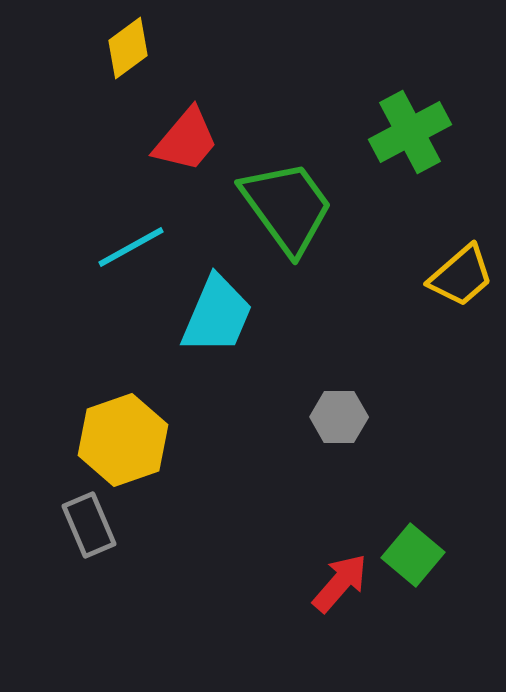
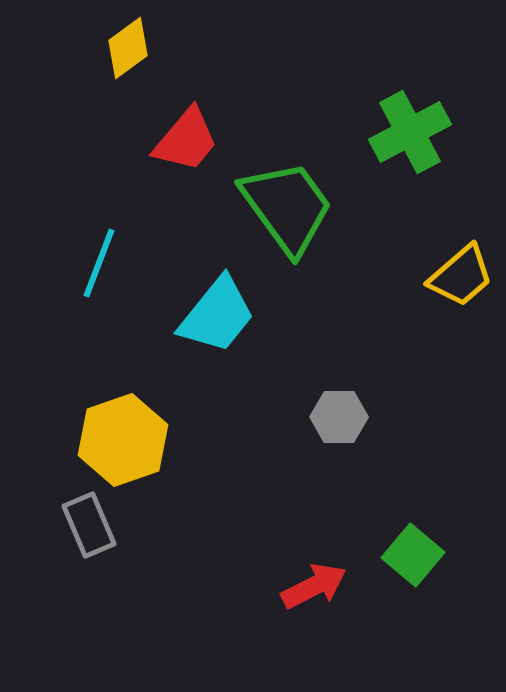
cyan line: moved 32 px left, 16 px down; rotated 40 degrees counterclockwise
cyan trapezoid: rotated 16 degrees clockwise
red arrow: moved 26 px left, 3 px down; rotated 22 degrees clockwise
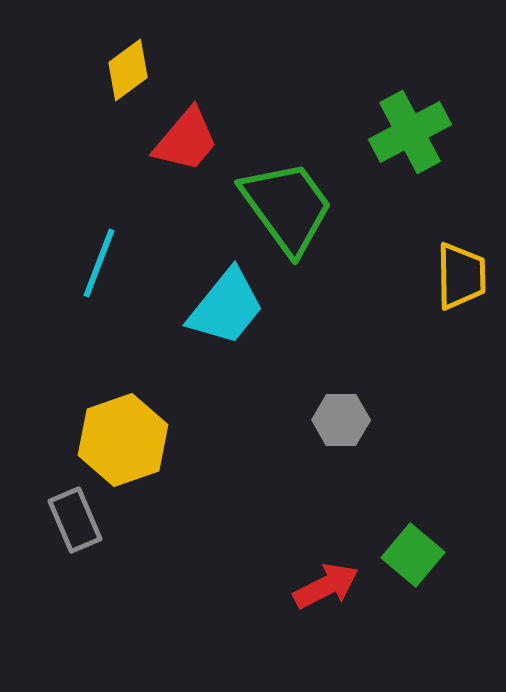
yellow diamond: moved 22 px down
yellow trapezoid: rotated 50 degrees counterclockwise
cyan trapezoid: moved 9 px right, 8 px up
gray hexagon: moved 2 px right, 3 px down
gray rectangle: moved 14 px left, 5 px up
red arrow: moved 12 px right
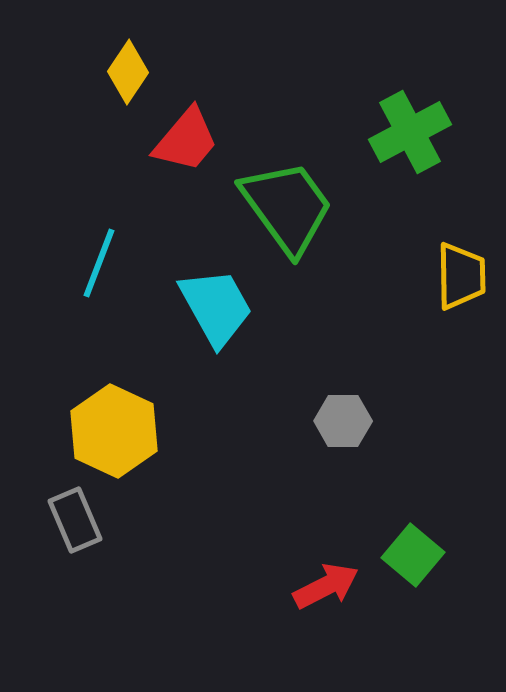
yellow diamond: moved 2 px down; rotated 20 degrees counterclockwise
cyan trapezoid: moved 10 px left; rotated 68 degrees counterclockwise
gray hexagon: moved 2 px right, 1 px down
yellow hexagon: moved 9 px left, 9 px up; rotated 16 degrees counterclockwise
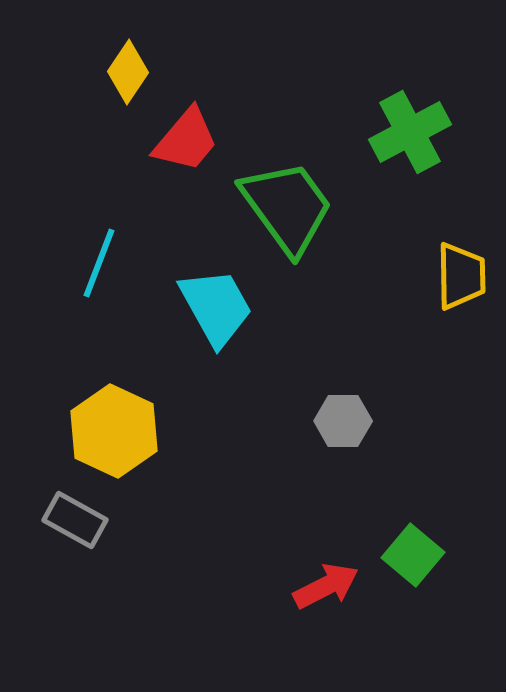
gray rectangle: rotated 38 degrees counterclockwise
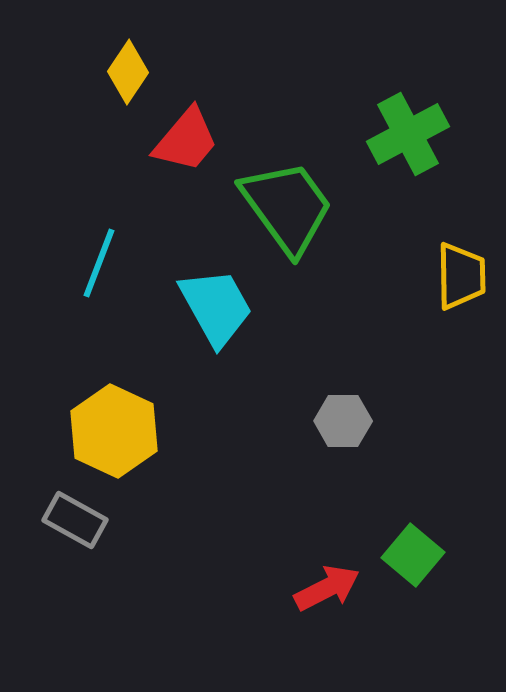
green cross: moved 2 px left, 2 px down
red arrow: moved 1 px right, 2 px down
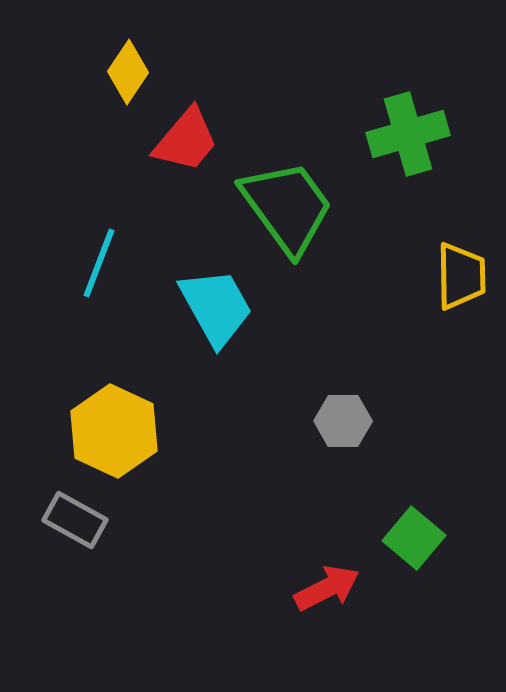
green cross: rotated 12 degrees clockwise
green square: moved 1 px right, 17 px up
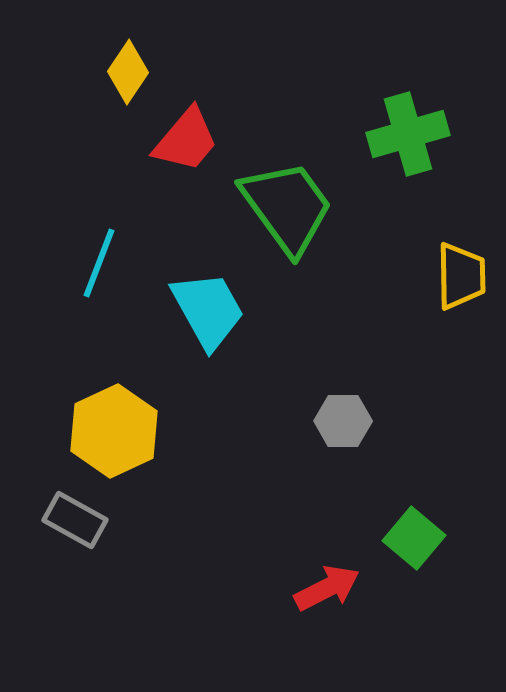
cyan trapezoid: moved 8 px left, 3 px down
yellow hexagon: rotated 10 degrees clockwise
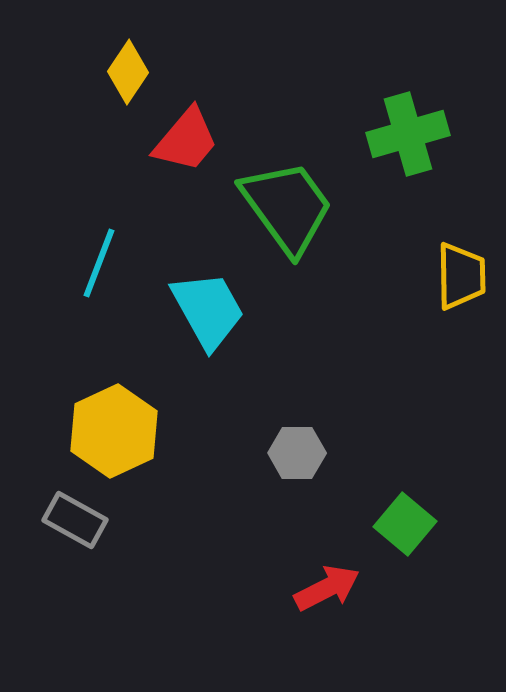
gray hexagon: moved 46 px left, 32 px down
green square: moved 9 px left, 14 px up
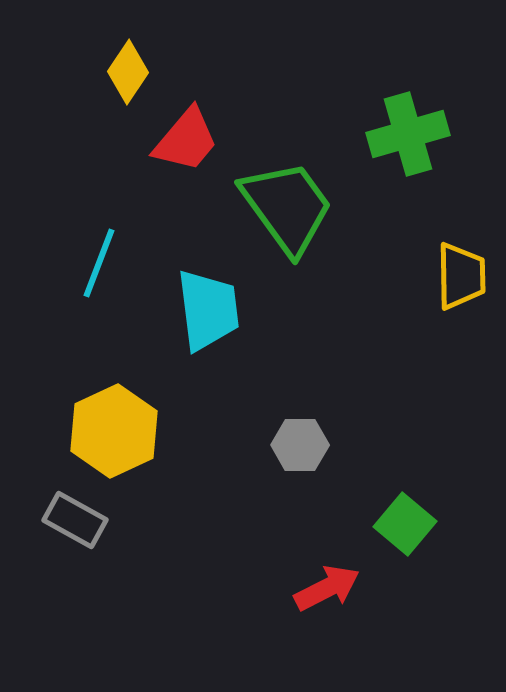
cyan trapezoid: rotated 22 degrees clockwise
gray hexagon: moved 3 px right, 8 px up
